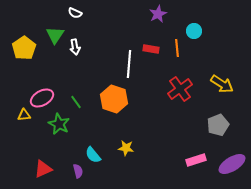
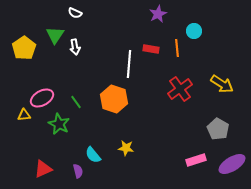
gray pentagon: moved 4 px down; rotated 20 degrees counterclockwise
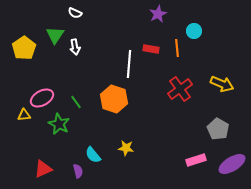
yellow arrow: rotated 10 degrees counterclockwise
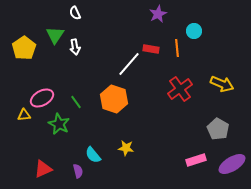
white semicircle: rotated 40 degrees clockwise
white line: rotated 36 degrees clockwise
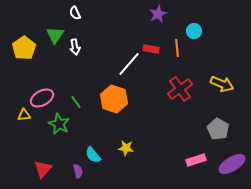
red triangle: rotated 24 degrees counterclockwise
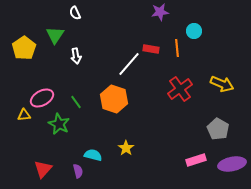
purple star: moved 2 px right, 2 px up; rotated 18 degrees clockwise
white arrow: moved 1 px right, 9 px down
yellow star: rotated 28 degrees clockwise
cyan semicircle: rotated 144 degrees clockwise
purple ellipse: rotated 20 degrees clockwise
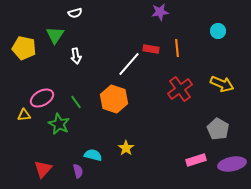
white semicircle: rotated 80 degrees counterclockwise
cyan circle: moved 24 px right
yellow pentagon: rotated 25 degrees counterclockwise
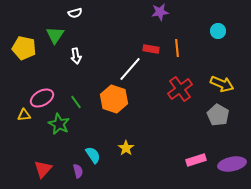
white line: moved 1 px right, 5 px down
gray pentagon: moved 14 px up
cyan semicircle: rotated 42 degrees clockwise
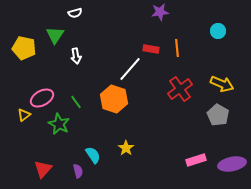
yellow triangle: rotated 32 degrees counterclockwise
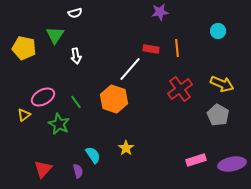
pink ellipse: moved 1 px right, 1 px up
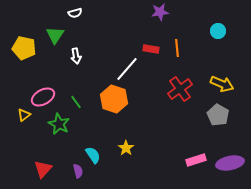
white line: moved 3 px left
purple ellipse: moved 2 px left, 1 px up
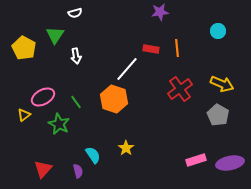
yellow pentagon: rotated 15 degrees clockwise
